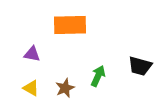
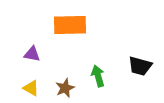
green arrow: rotated 40 degrees counterclockwise
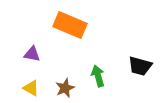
orange rectangle: rotated 24 degrees clockwise
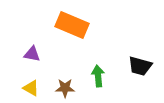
orange rectangle: moved 2 px right
green arrow: rotated 10 degrees clockwise
brown star: rotated 24 degrees clockwise
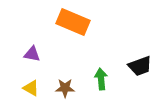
orange rectangle: moved 1 px right, 3 px up
black trapezoid: rotated 35 degrees counterclockwise
green arrow: moved 3 px right, 3 px down
